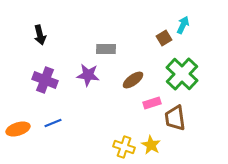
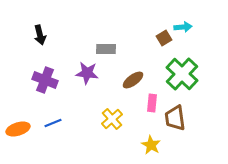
cyan arrow: moved 2 px down; rotated 60 degrees clockwise
purple star: moved 1 px left, 2 px up
pink rectangle: rotated 66 degrees counterclockwise
yellow cross: moved 12 px left, 28 px up; rotated 30 degrees clockwise
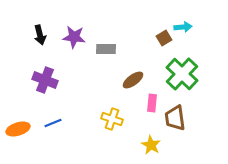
purple star: moved 13 px left, 36 px up
yellow cross: rotated 30 degrees counterclockwise
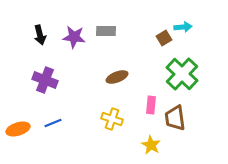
gray rectangle: moved 18 px up
brown ellipse: moved 16 px left, 3 px up; rotated 15 degrees clockwise
pink rectangle: moved 1 px left, 2 px down
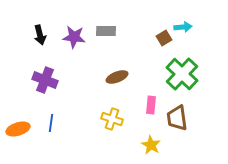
brown trapezoid: moved 2 px right
blue line: moved 2 px left; rotated 60 degrees counterclockwise
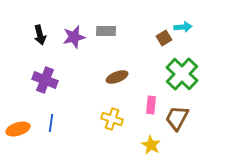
purple star: rotated 20 degrees counterclockwise
brown trapezoid: rotated 36 degrees clockwise
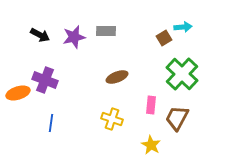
black arrow: rotated 48 degrees counterclockwise
orange ellipse: moved 36 px up
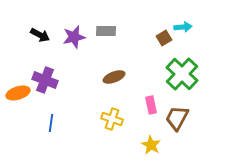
brown ellipse: moved 3 px left
pink rectangle: rotated 18 degrees counterclockwise
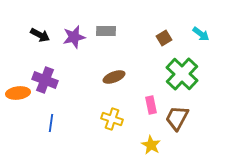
cyan arrow: moved 18 px right, 7 px down; rotated 42 degrees clockwise
orange ellipse: rotated 10 degrees clockwise
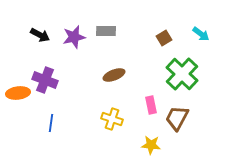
brown ellipse: moved 2 px up
yellow star: rotated 24 degrees counterclockwise
